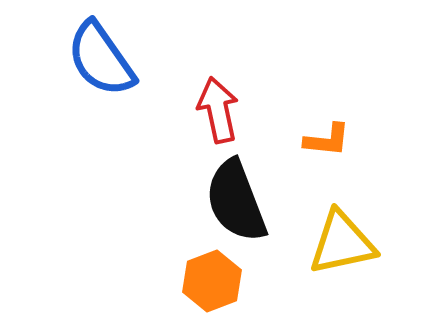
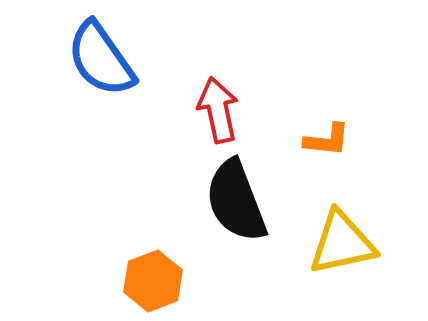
orange hexagon: moved 59 px left
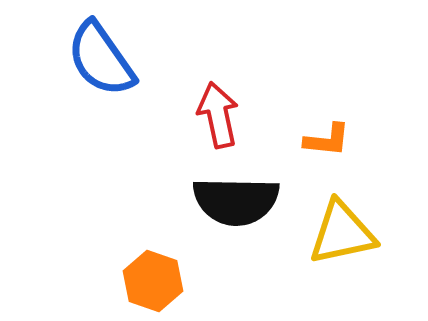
red arrow: moved 5 px down
black semicircle: rotated 68 degrees counterclockwise
yellow triangle: moved 10 px up
orange hexagon: rotated 20 degrees counterclockwise
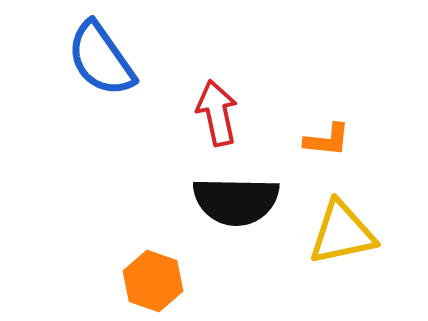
red arrow: moved 1 px left, 2 px up
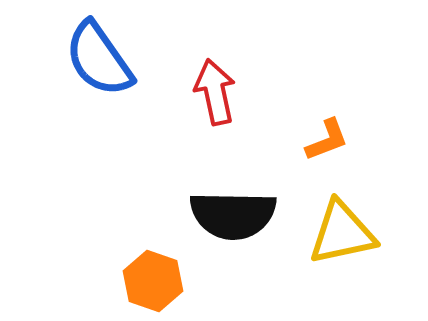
blue semicircle: moved 2 px left
red arrow: moved 2 px left, 21 px up
orange L-shape: rotated 27 degrees counterclockwise
black semicircle: moved 3 px left, 14 px down
